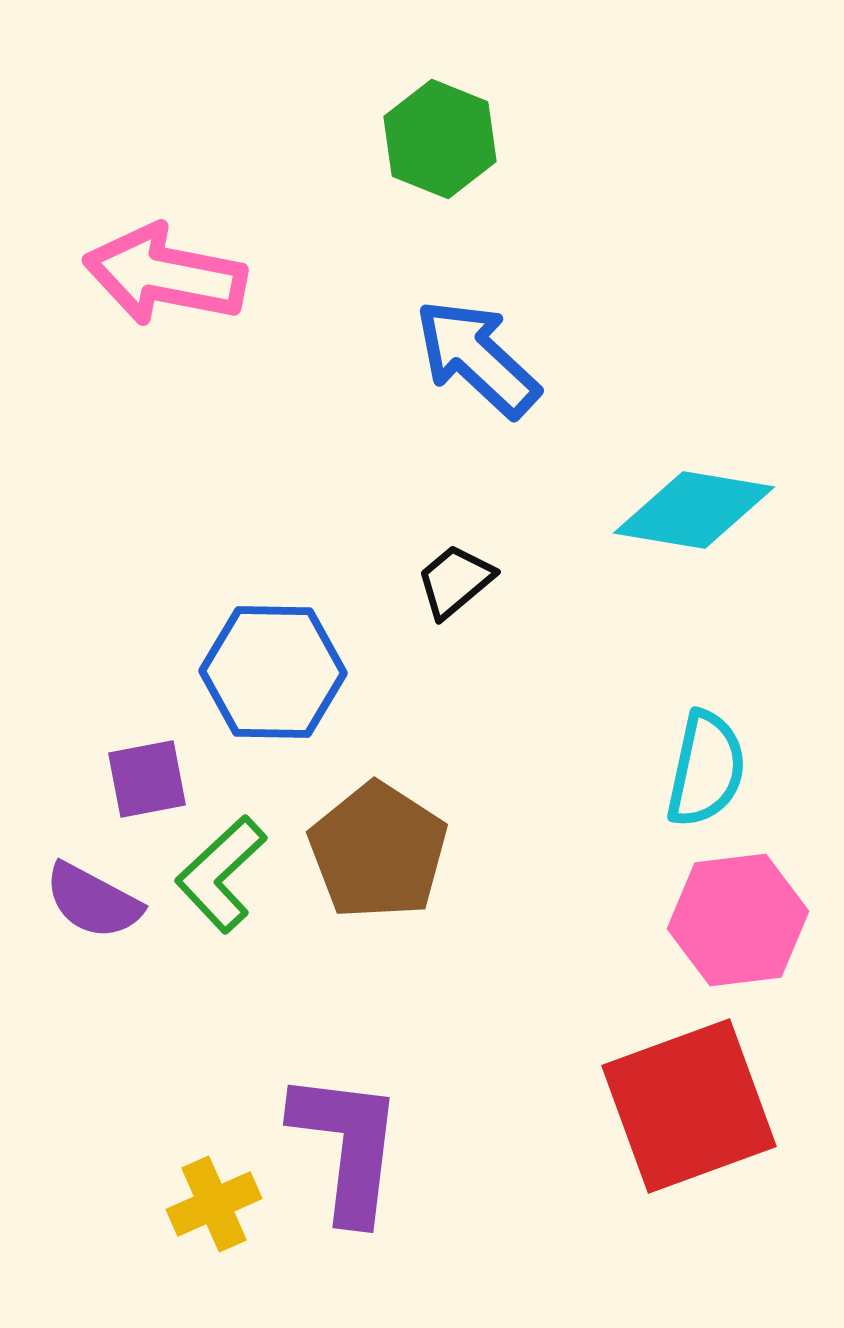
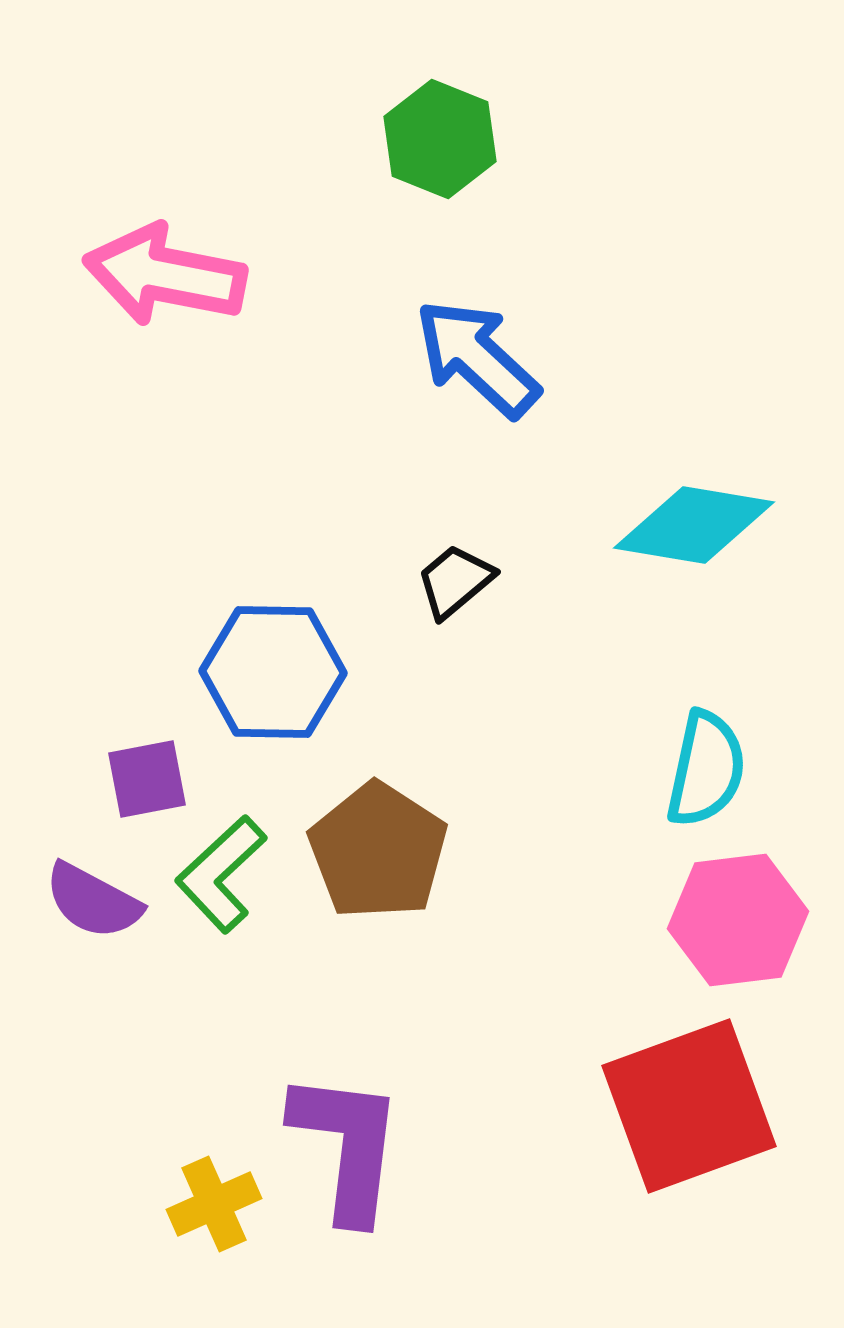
cyan diamond: moved 15 px down
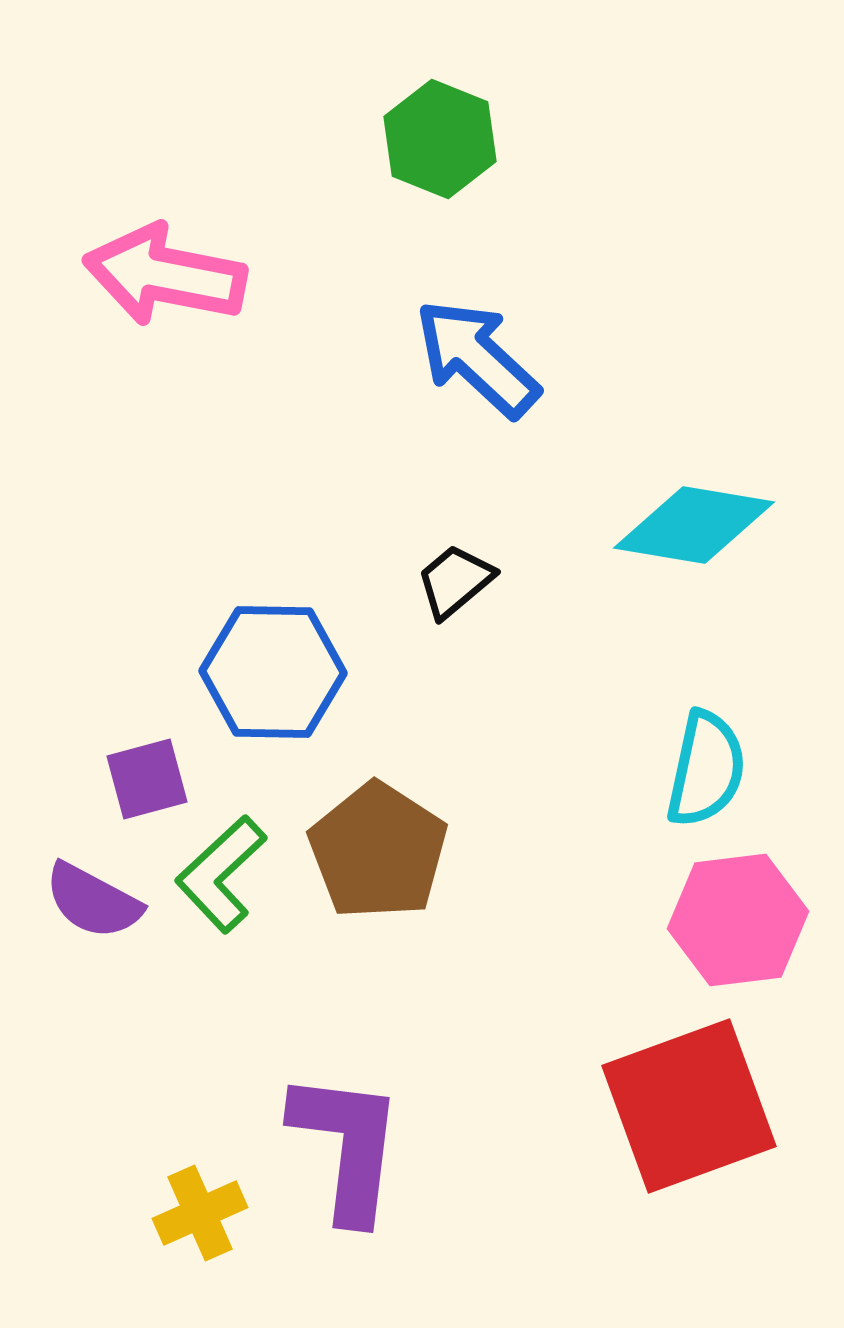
purple square: rotated 4 degrees counterclockwise
yellow cross: moved 14 px left, 9 px down
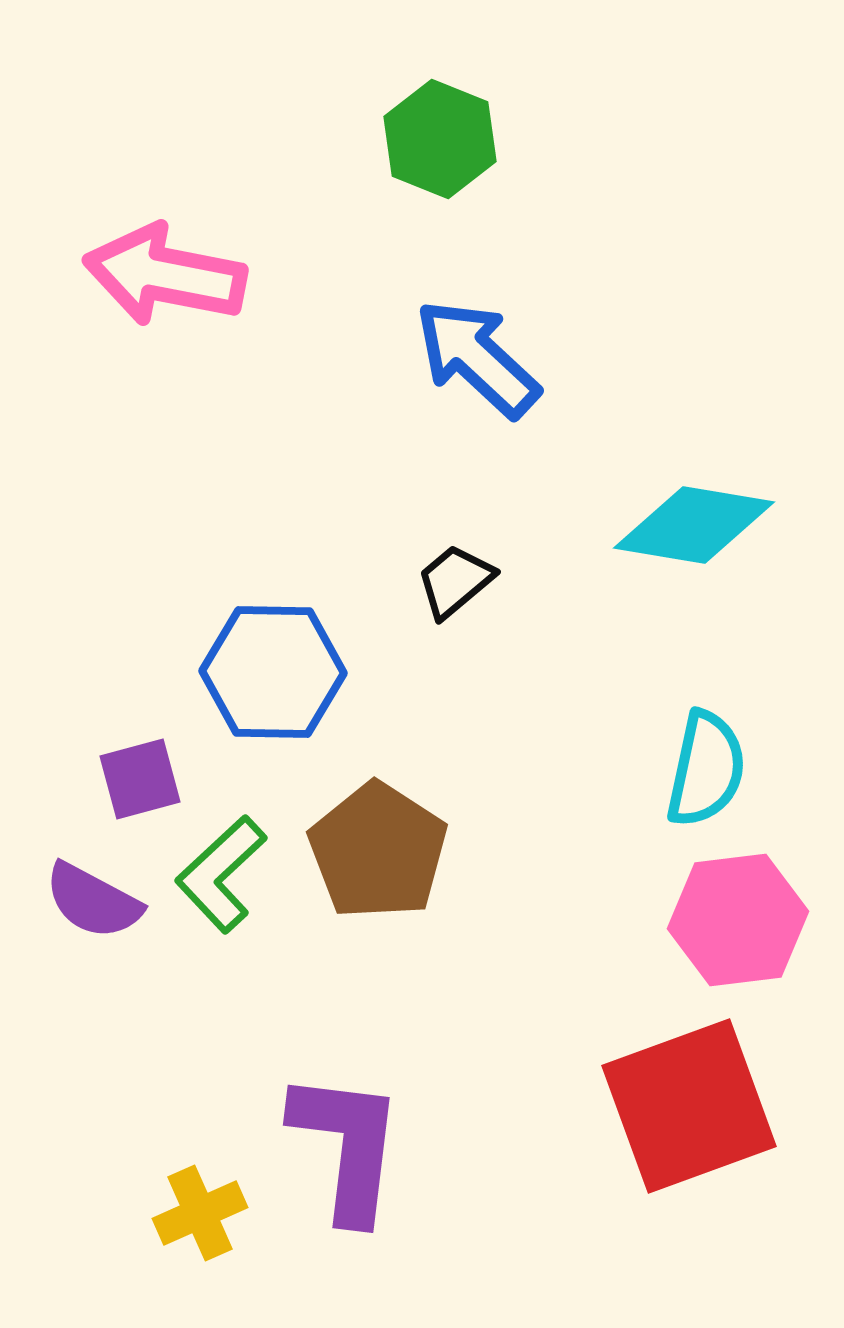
purple square: moved 7 px left
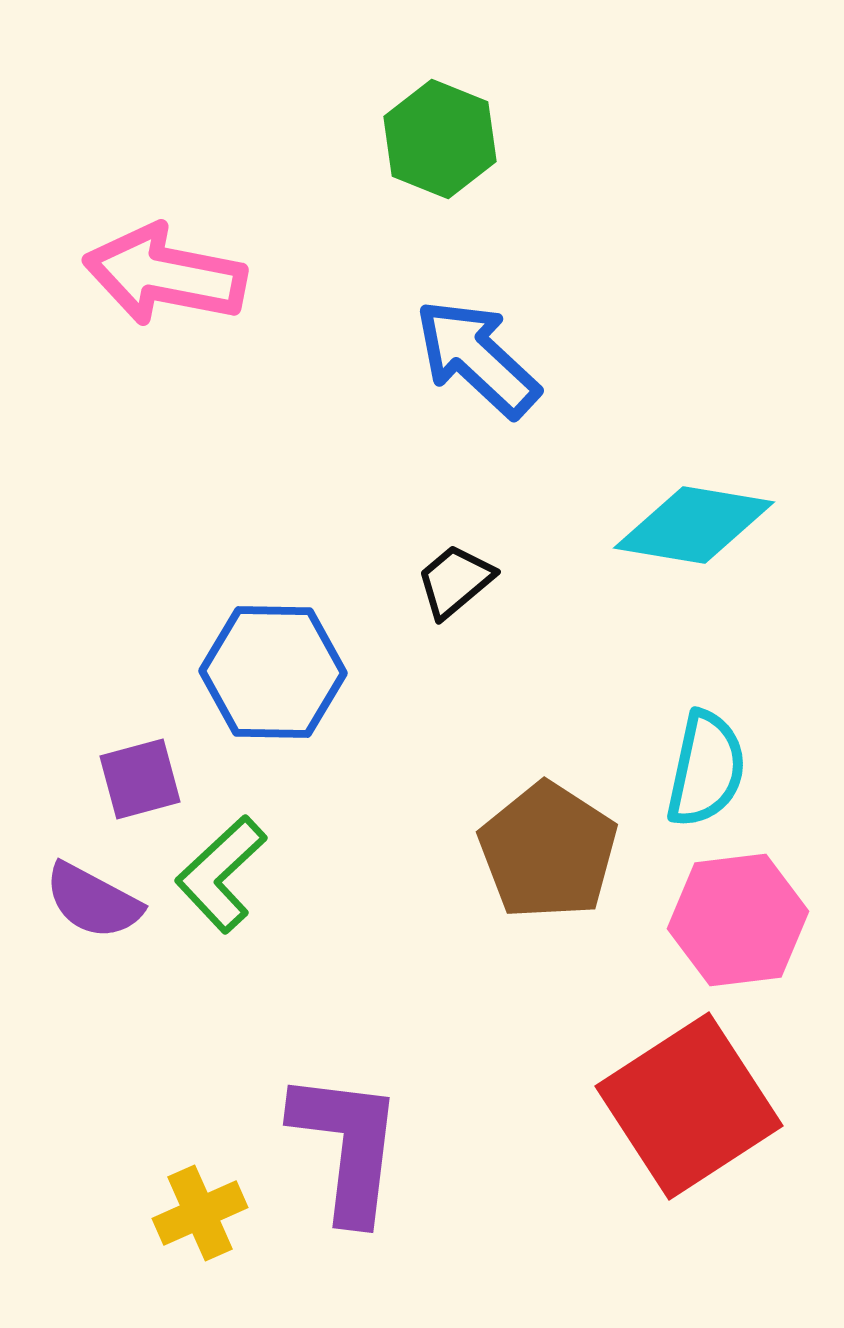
brown pentagon: moved 170 px right
red square: rotated 13 degrees counterclockwise
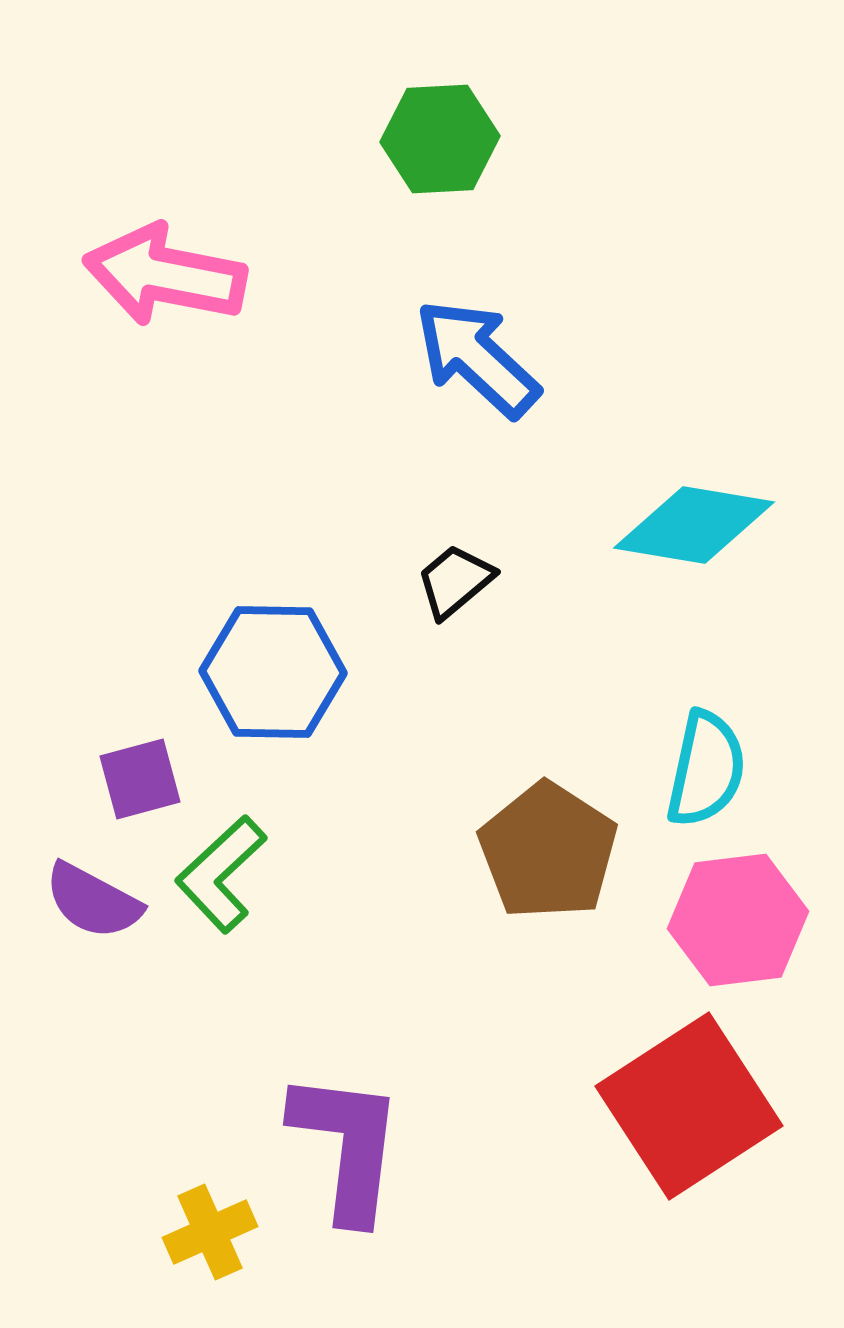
green hexagon: rotated 25 degrees counterclockwise
yellow cross: moved 10 px right, 19 px down
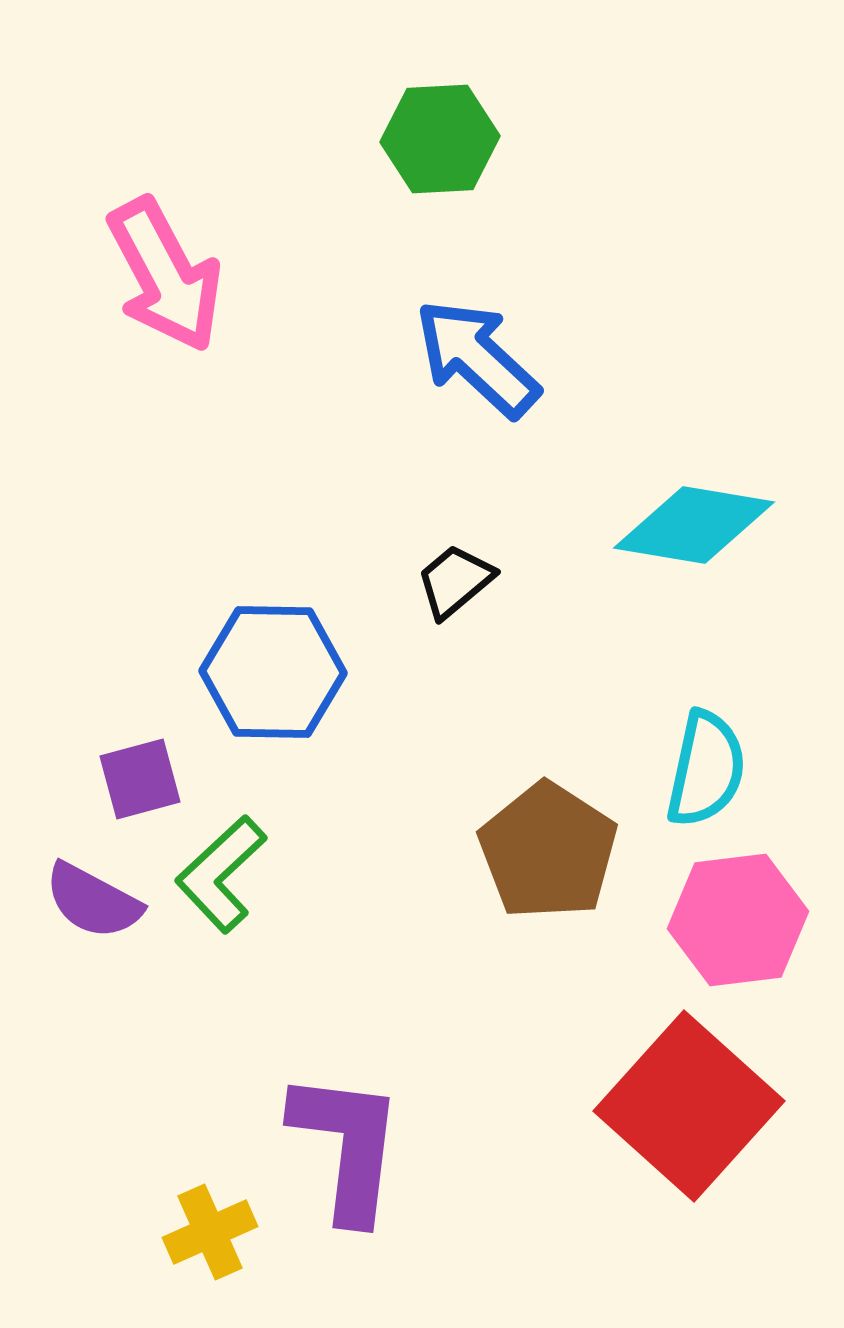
pink arrow: rotated 129 degrees counterclockwise
red square: rotated 15 degrees counterclockwise
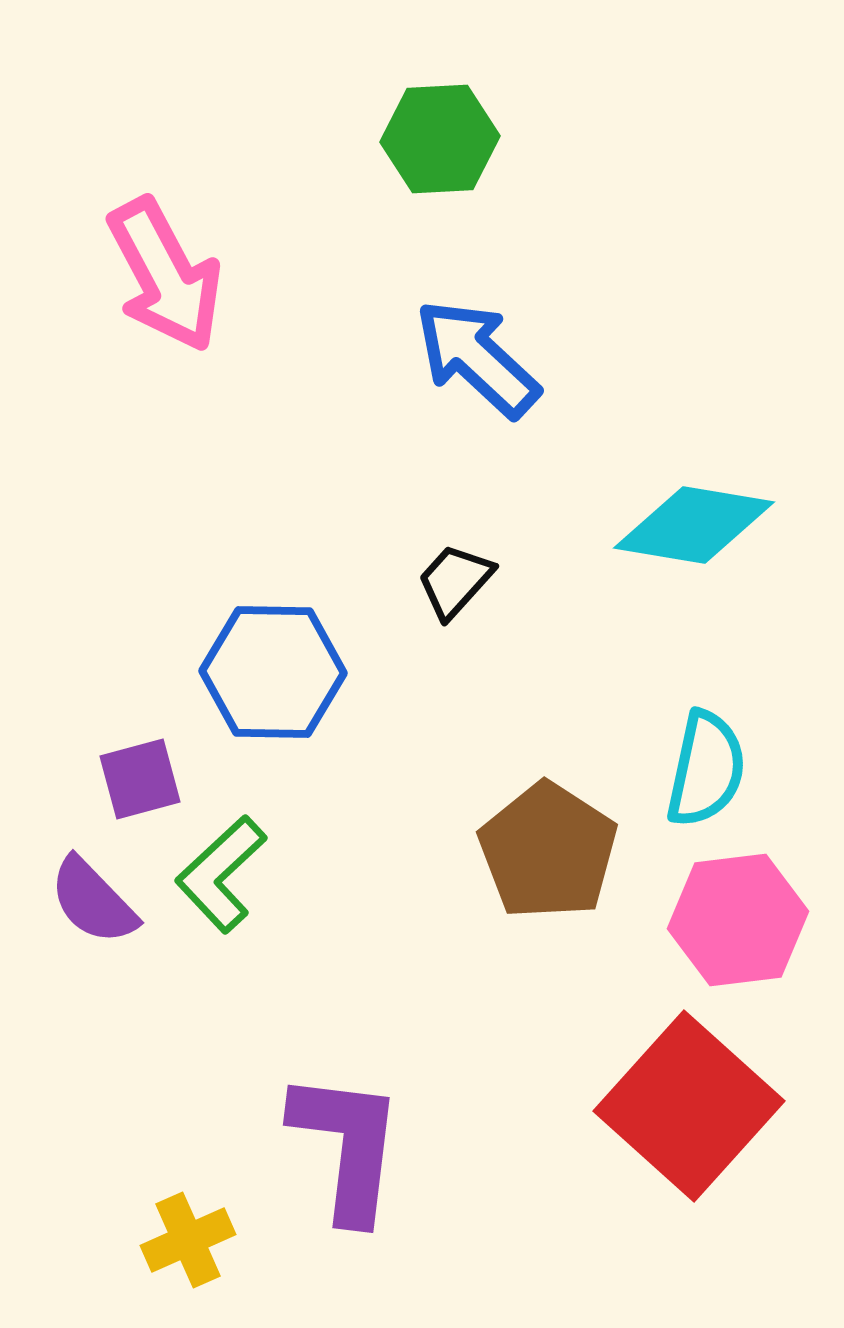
black trapezoid: rotated 8 degrees counterclockwise
purple semicircle: rotated 18 degrees clockwise
yellow cross: moved 22 px left, 8 px down
